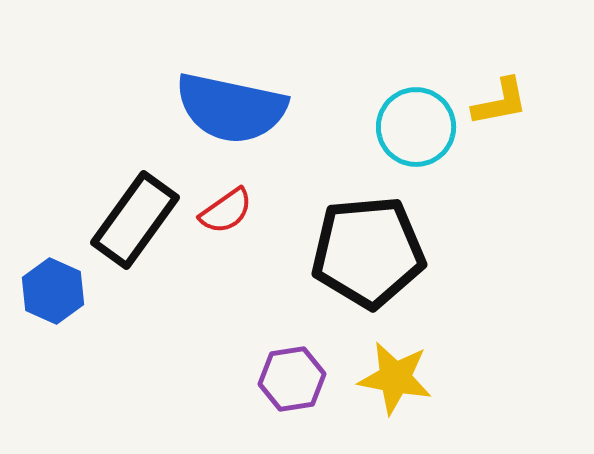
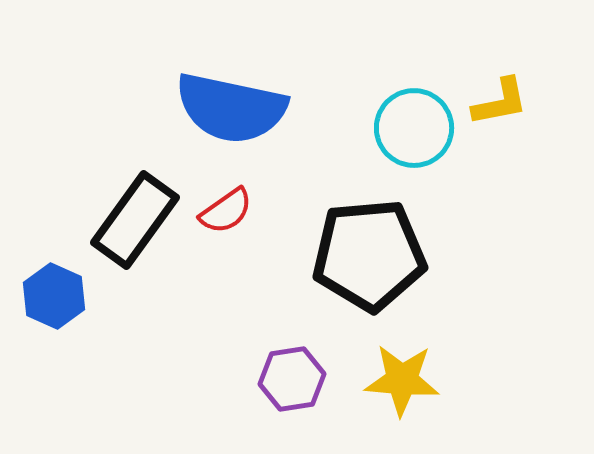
cyan circle: moved 2 px left, 1 px down
black pentagon: moved 1 px right, 3 px down
blue hexagon: moved 1 px right, 5 px down
yellow star: moved 7 px right, 2 px down; rotated 6 degrees counterclockwise
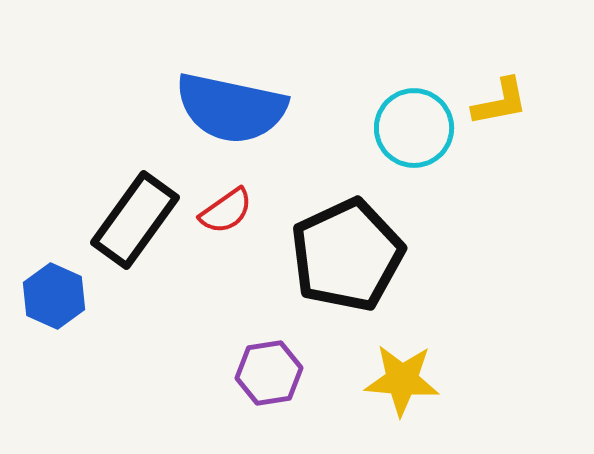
black pentagon: moved 22 px left; rotated 20 degrees counterclockwise
purple hexagon: moved 23 px left, 6 px up
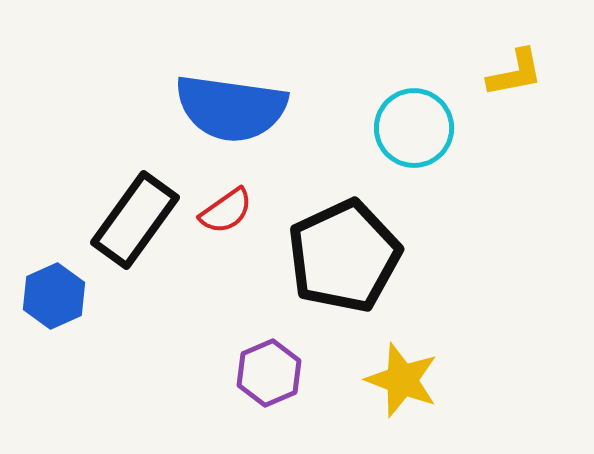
yellow L-shape: moved 15 px right, 29 px up
blue semicircle: rotated 4 degrees counterclockwise
black pentagon: moved 3 px left, 1 px down
blue hexagon: rotated 12 degrees clockwise
purple hexagon: rotated 14 degrees counterclockwise
yellow star: rotated 16 degrees clockwise
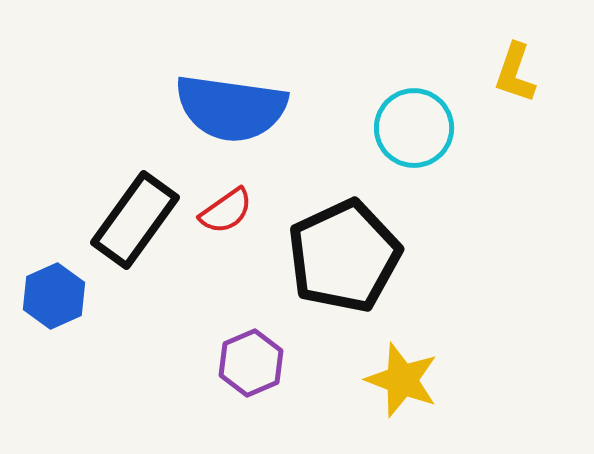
yellow L-shape: rotated 120 degrees clockwise
purple hexagon: moved 18 px left, 10 px up
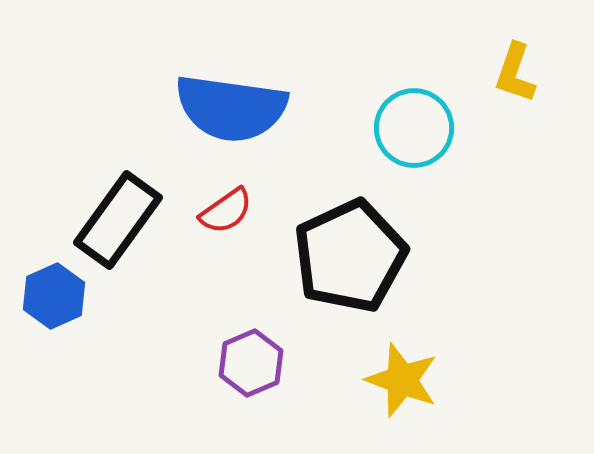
black rectangle: moved 17 px left
black pentagon: moved 6 px right
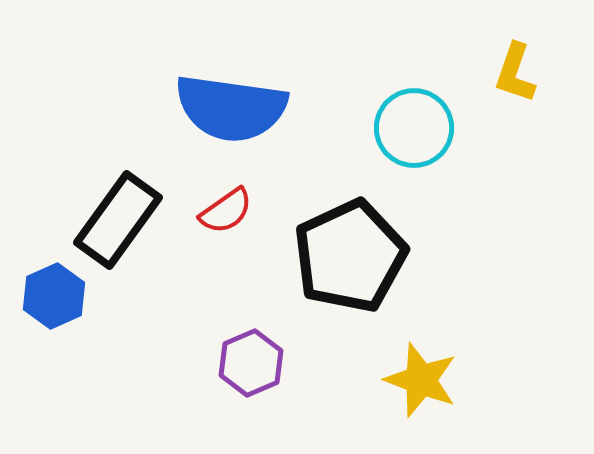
yellow star: moved 19 px right
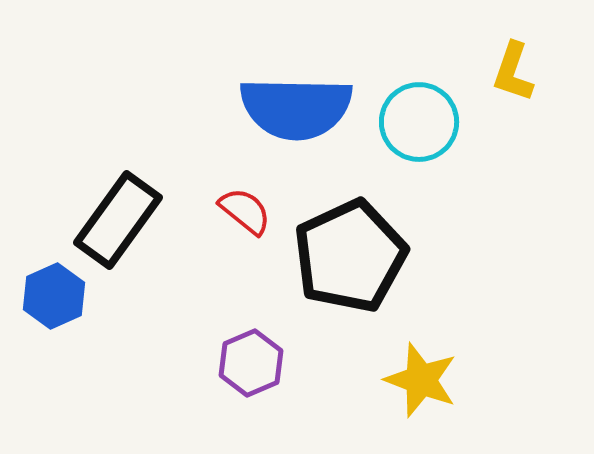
yellow L-shape: moved 2 px left, 1 px up
blue semicircle: moved 65 px right; rotated 7 degrees counterclockwise
cyan circle: moved 5 px right, 6 px up
red semicircle: moved 19 px right; rotated 106 degrees counterclockwise
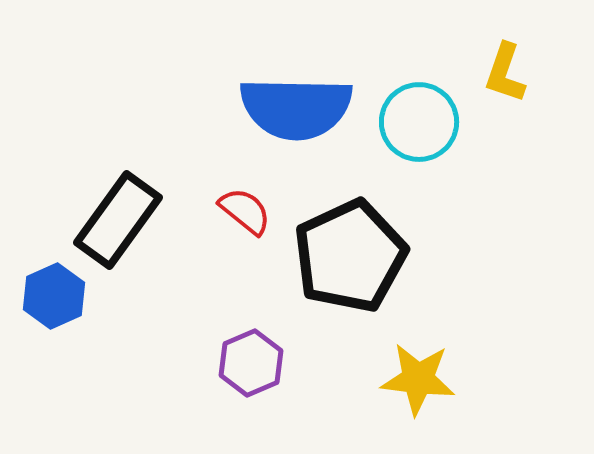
yellow L-shape: moved 8 px left, 1 px down
yellow star: moved 3 px left, 1 px up; rotated 14 degrees counterclockwise
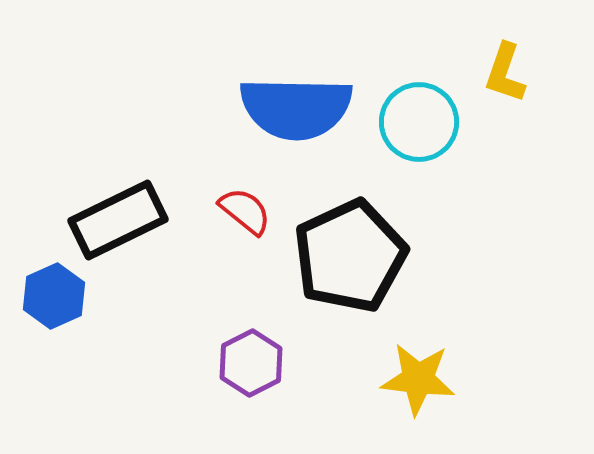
black rectangle: rotated 28 degrees clockwise
purple hexagon: rotated 4 degrees counterclockwise
